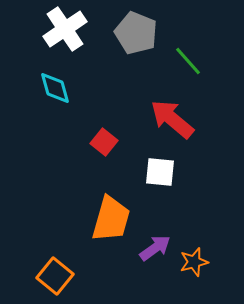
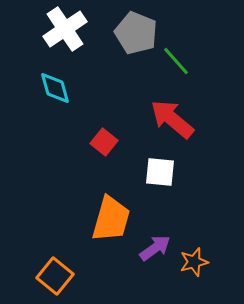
green line: moved 12 px left
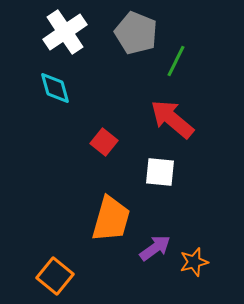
white cross: moved 3 px down
green line: rotated 68 degrees clockwise
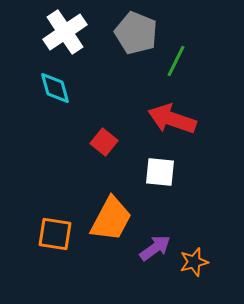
red arrow: rotated 21 degrees counterclockwise
orange trapezoid: rotated 12 degrees clockwise
orange square: moved 42 px up; rotated 30 degrees counterclockwise
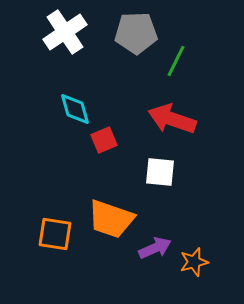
gray pentagon: rotated 24 degrees counterclockwise
cyan diamond: moved 20 px right, 21 px down
red square: moved 2 px up; rotated 28 degrees clockwise
orange trapezoid: rotated 81 degrees clockwise
purple arrow: rotated 12 degrees clockwise
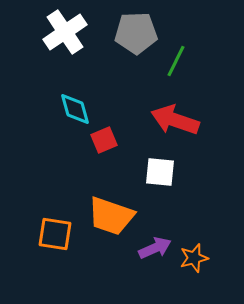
red arrow: moved 3 px right, 1 px down
orange trapezoid: moved 3 px up
orange star: moved 4 px up
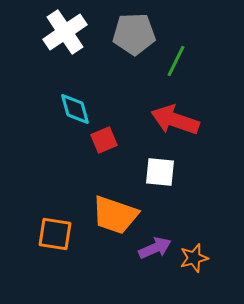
gray pentagon: moved 2 px left, 1 px down
orange trapezoid: moved 4 px right, 1 px up
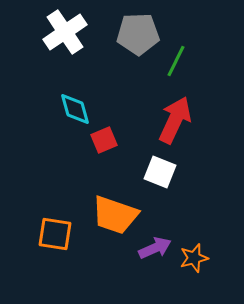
gray pentagon: moved 4 px right
red arrow: rotated 96 degrees clockwise
white square: rotated 16 degrees clockwise
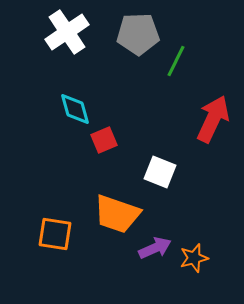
white cross: moved 2 px right
red arrow: moved 38 px right, 1 px up
orange trapezoid: moved 2 px right, 1 px up
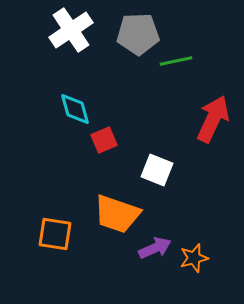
white cross: moved 4 px right, 2 px up
green line: rotated 52 degrees clockwise
white square: moved 3 px left, 2 px up
